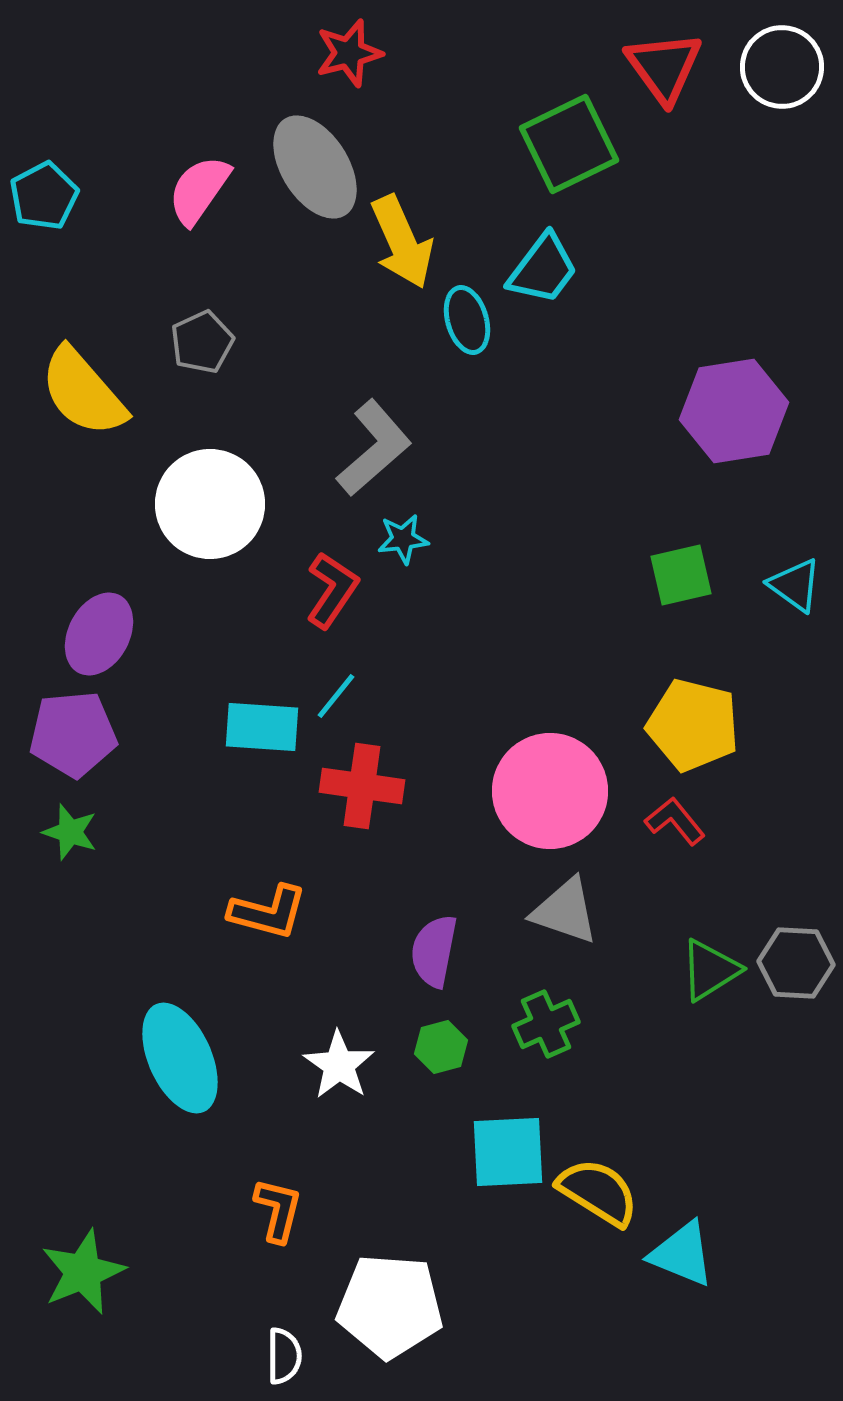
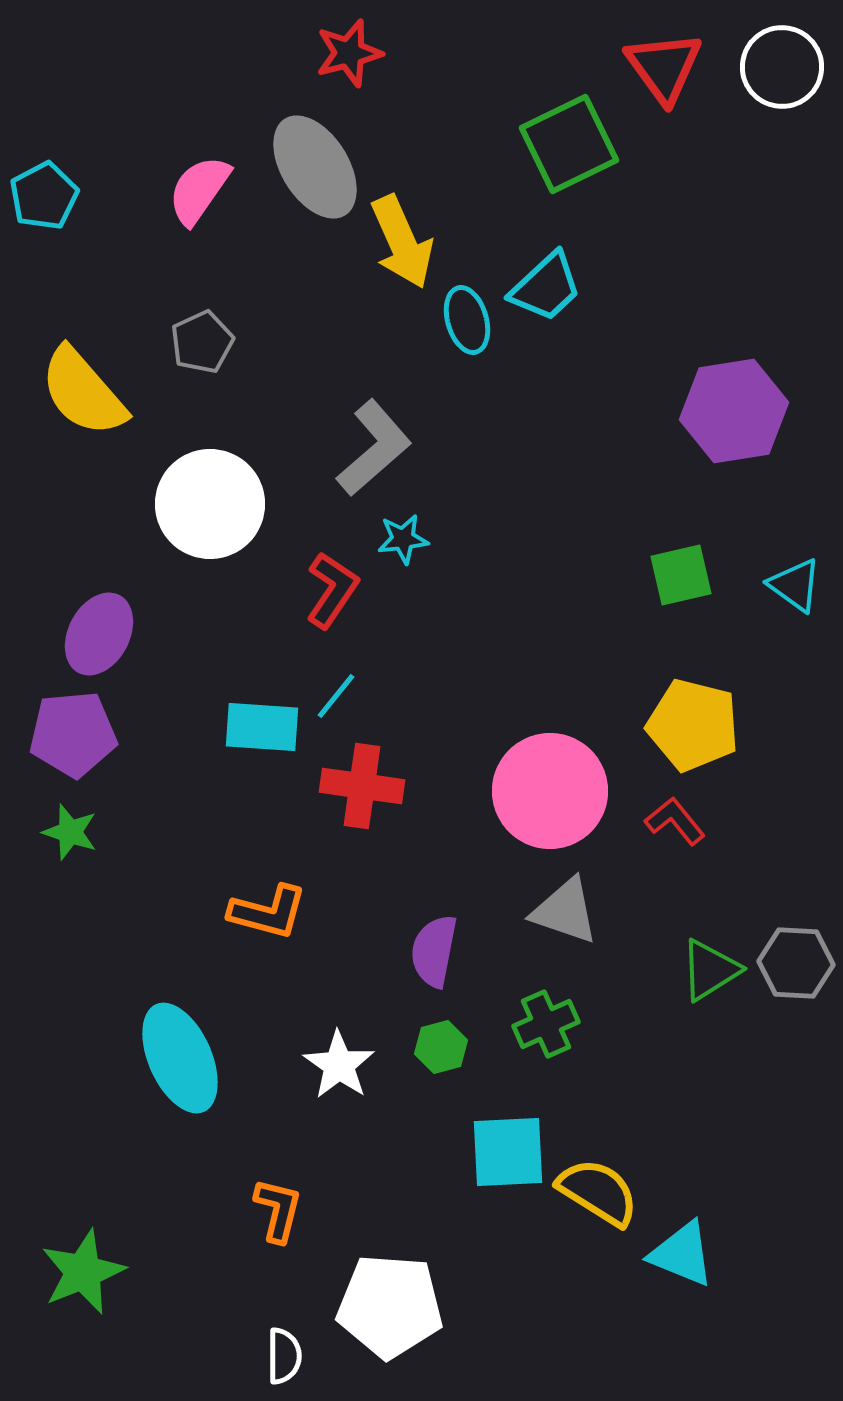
cyan trapezoid at (543, 269): moved 3 px right, 18 px down; rotated 10 degrees clockwise
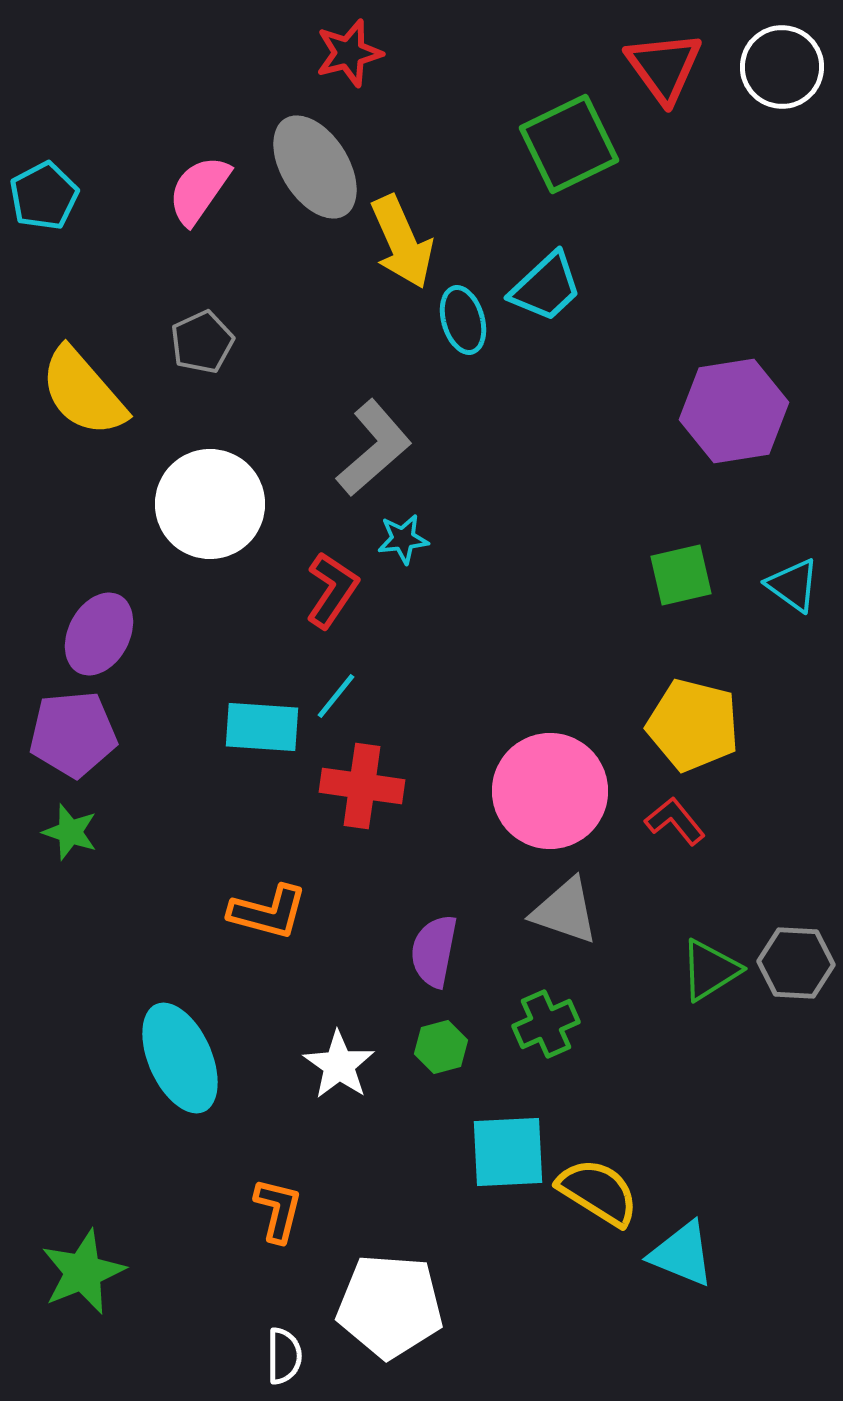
cyan ellipse at (467, 320): moved 4 px left
cyan triangle at (795, 585): moved 2 px left
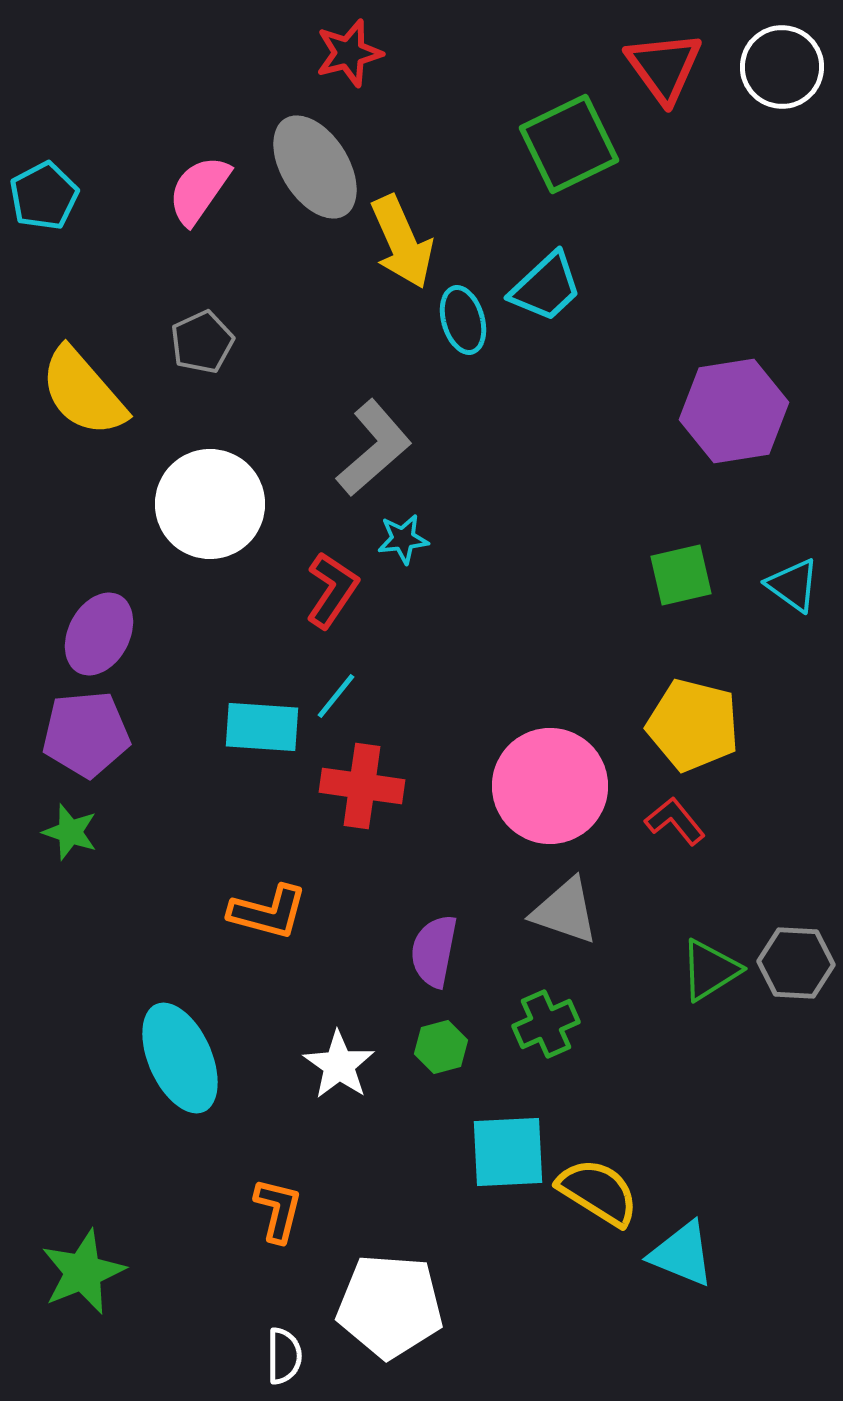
purple pentagon at (73, 734): moved 13 px right
pink circle at (550, 791): moved 5 px up
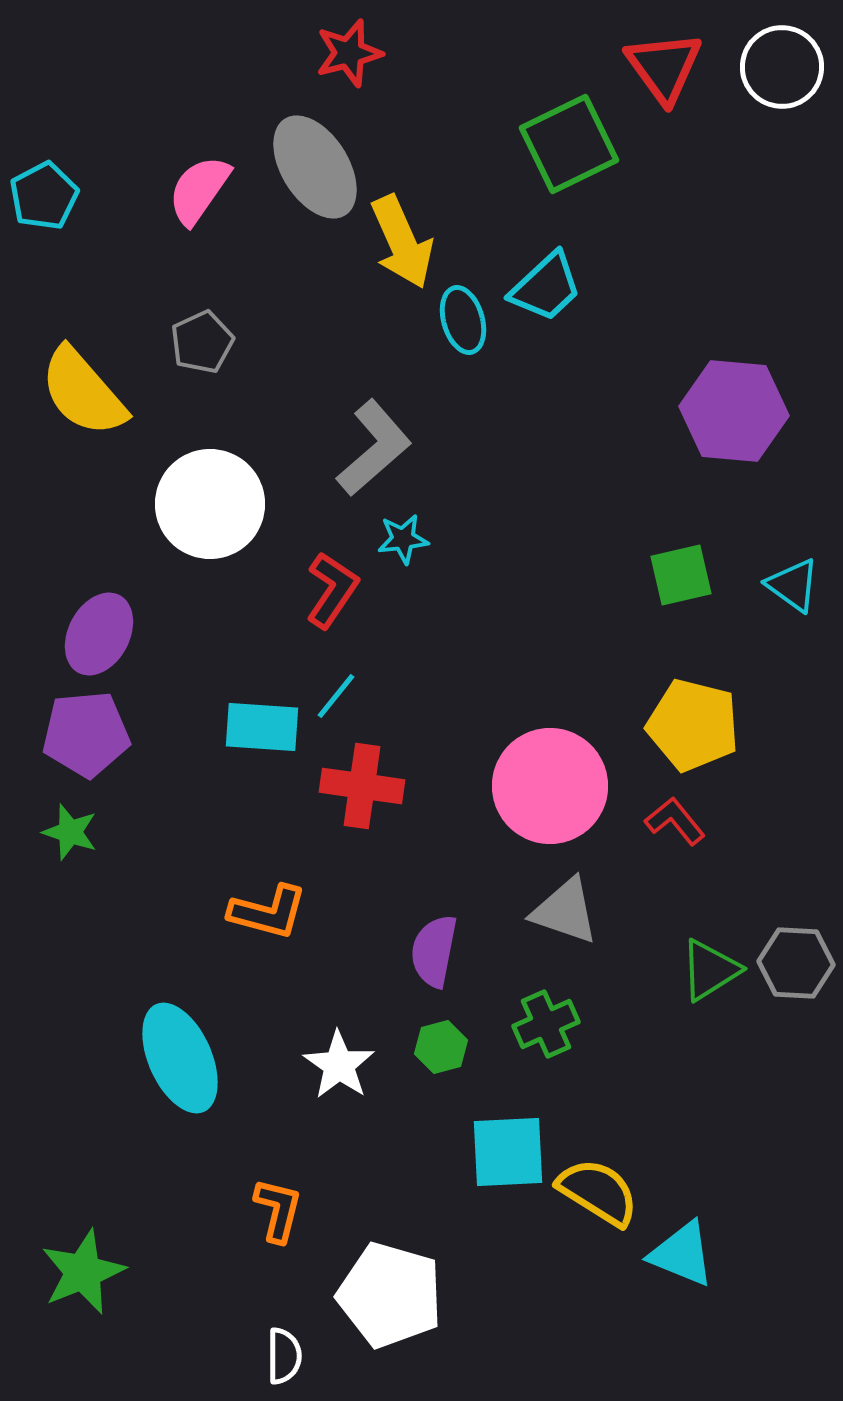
purple hexagon at (734, 411): rotated 14 degrees clockwise
white pentagon at (390, 1306): moved 11 px up; rotated 12 degrees clockwise
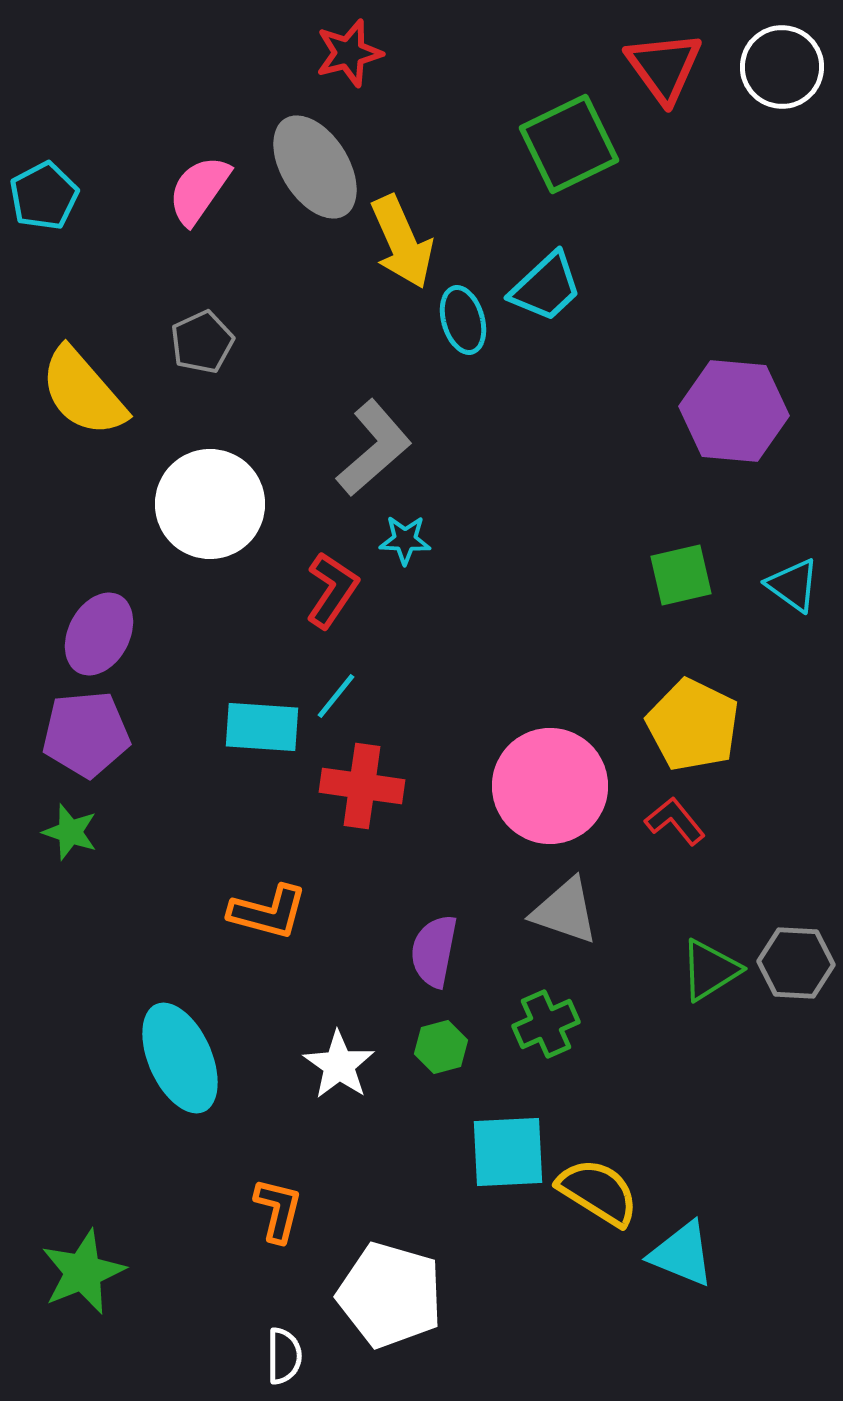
cyan star at (403, 539): moved 2 px right, 1 px down; rotated 9 degrees clockwise
yellow pentagon at (693, 725): rotated 12 degrees clockwise
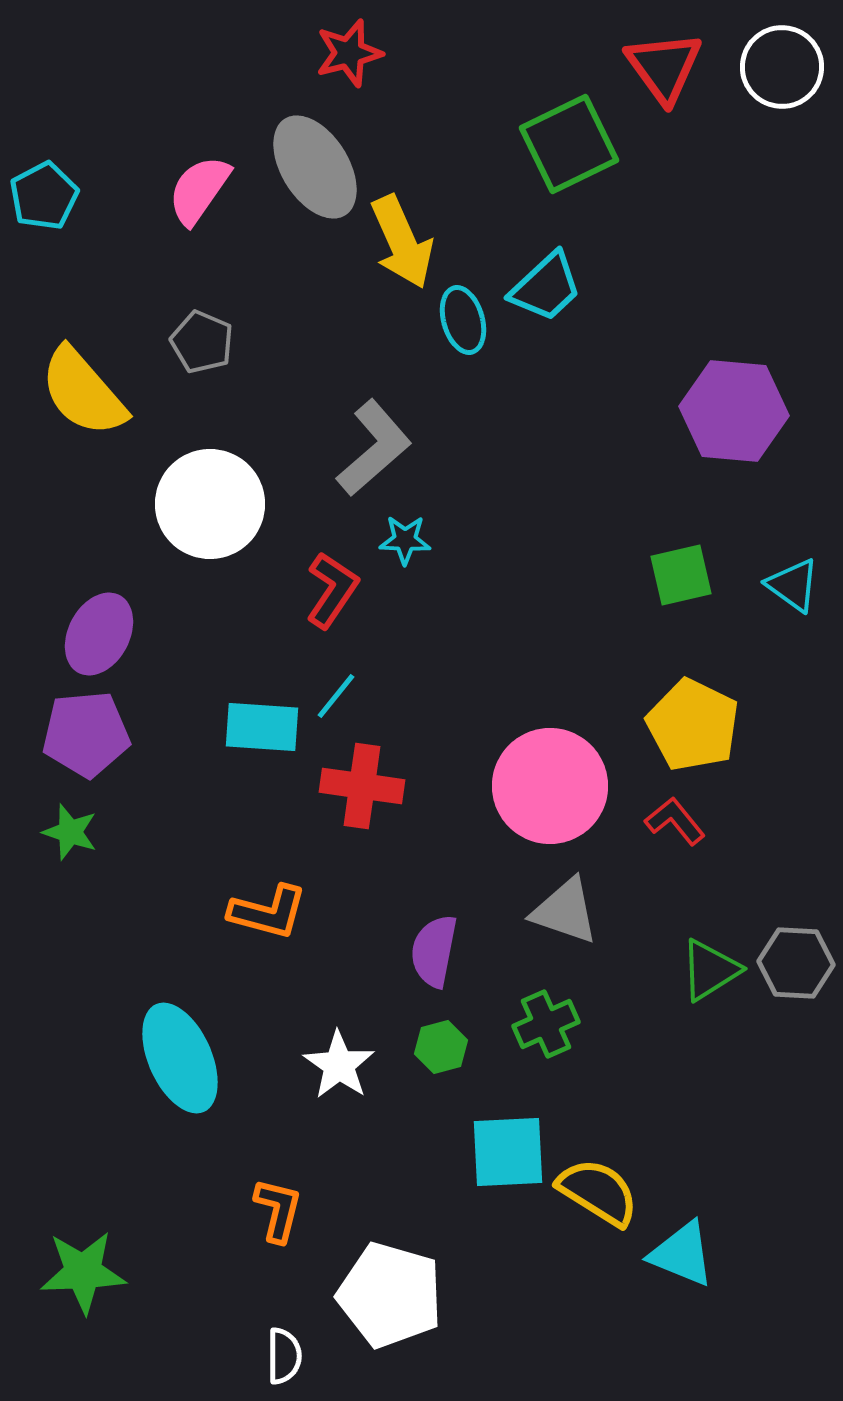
gray pentagon at (202, 342): rotated 24 degrees counterclockwise
green star at (83, 1272): rotated 20 degrees clockwise
